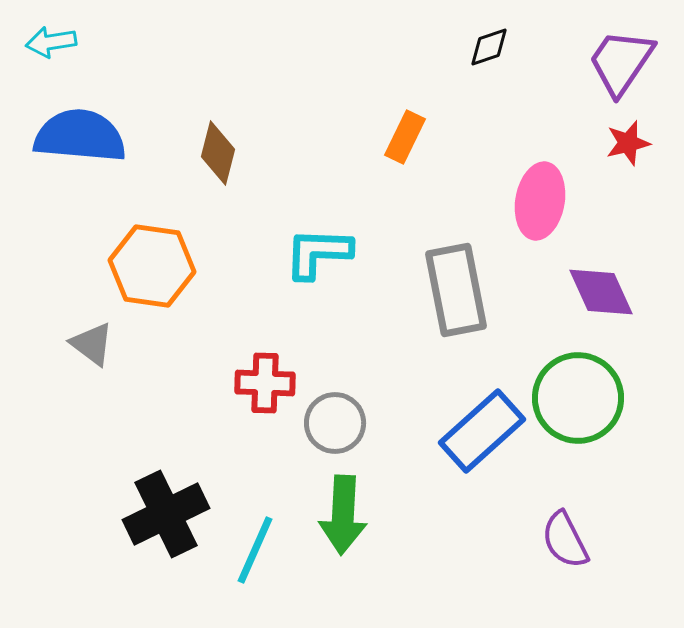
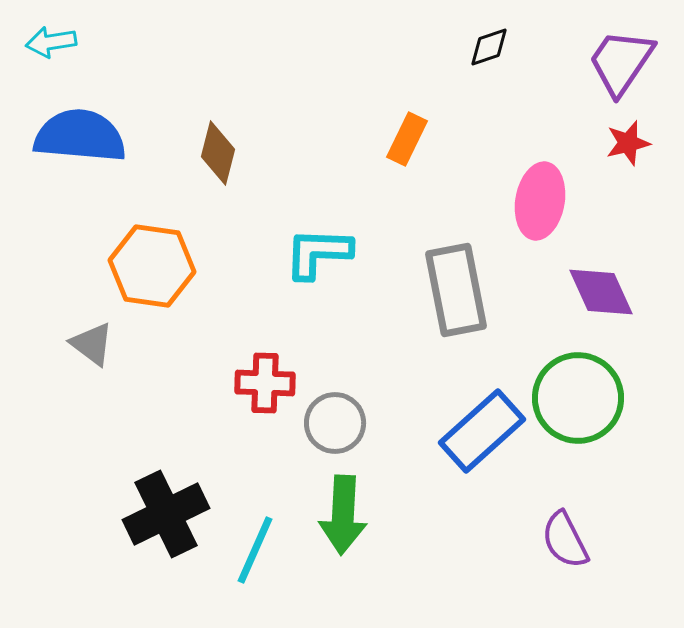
orange rectangle: moved 2 px right, 2 px down
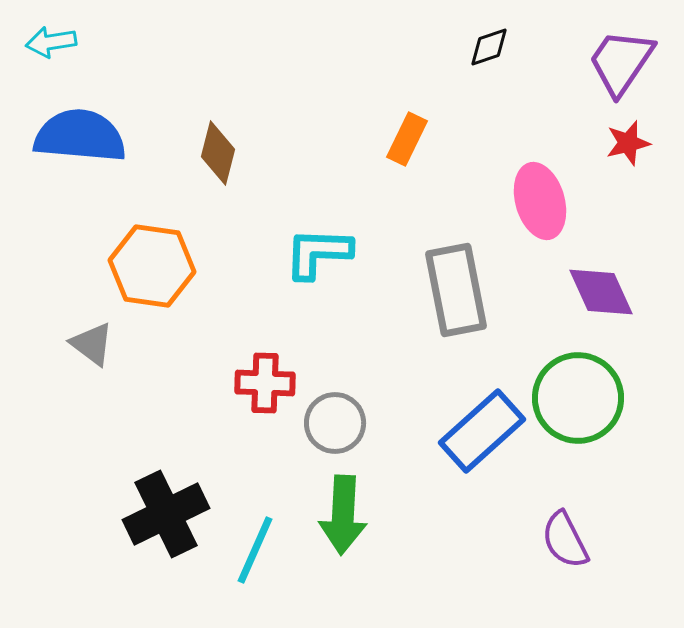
pink ellipse: rotated 26 degrees counterclockwise
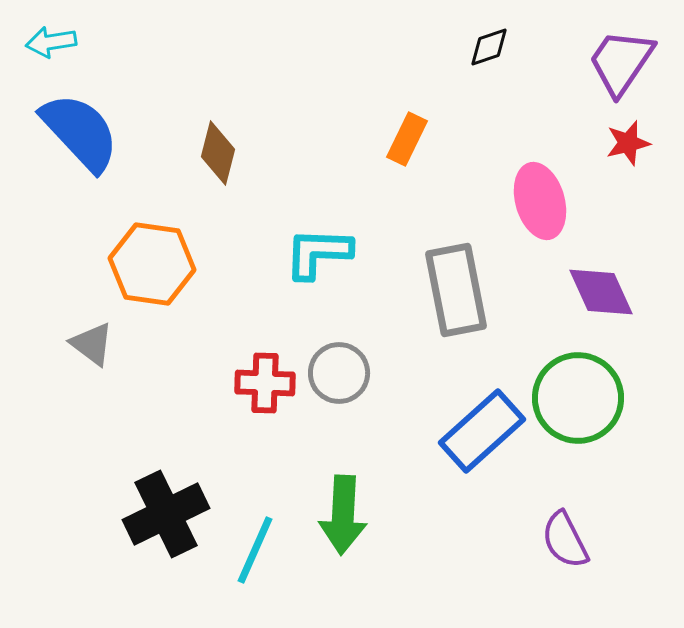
blue semicircle: moved 4 px up; rotated 42 degrees clockwise
orange hexagon: moved 2 px up
gray circle: moved 4 px right, 50 px up
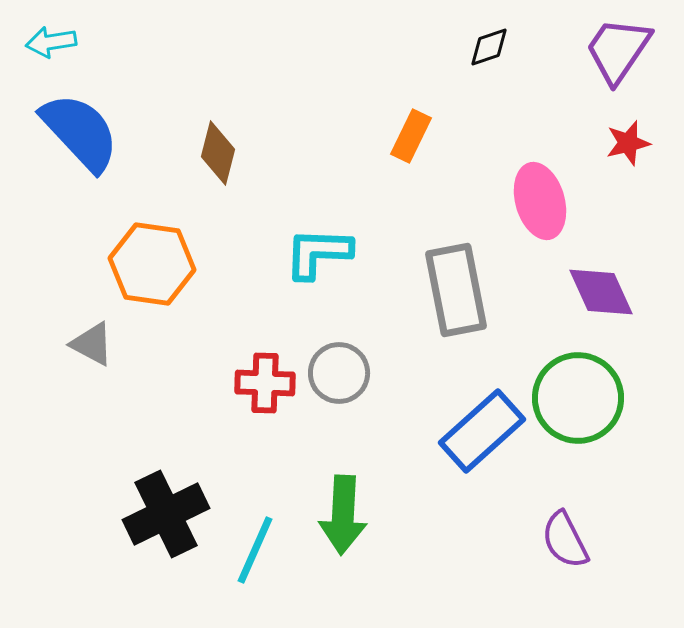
purple trapezoid: moved 3 px left, 12 px up
orange rectangle: moved 4 px right, 3 px up
gray triangle: rotated 9 degrees counterclockwise
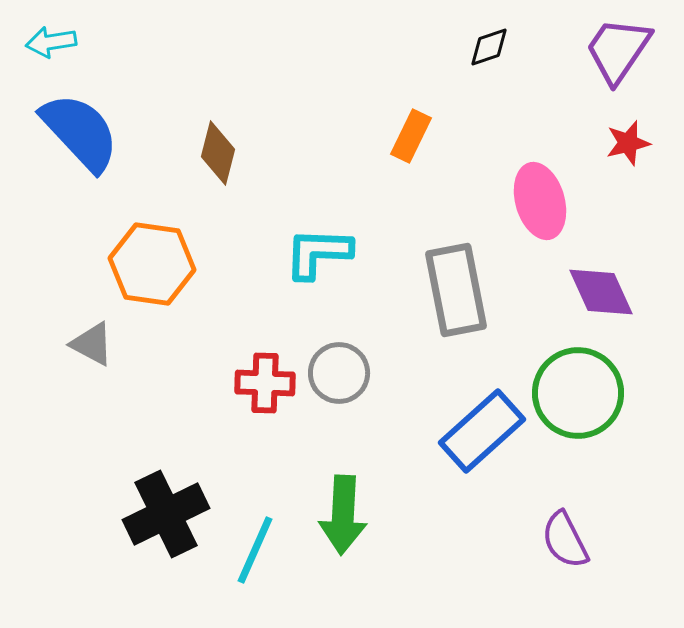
green circle: moved 5 px up
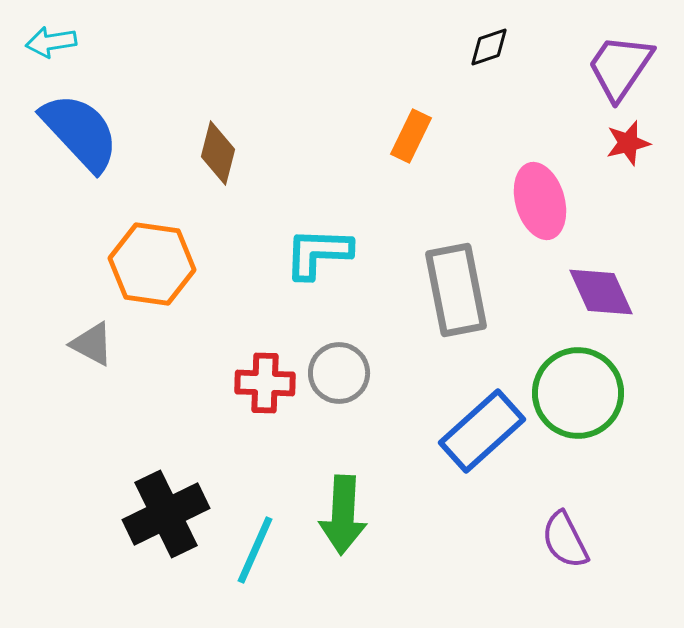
purple trapezoid: moved 2 px right, 17 px down
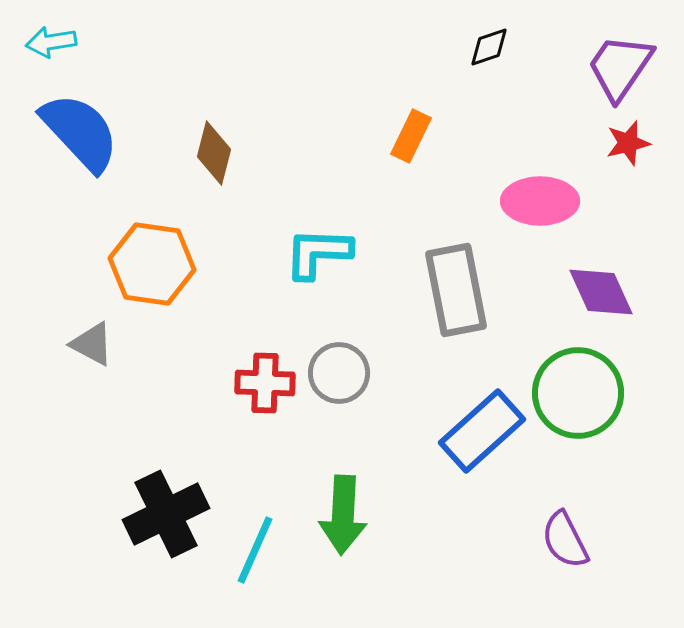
brown diamond: moved 4 px left
pink ellipse: rotated 74 degrees counterclockwise
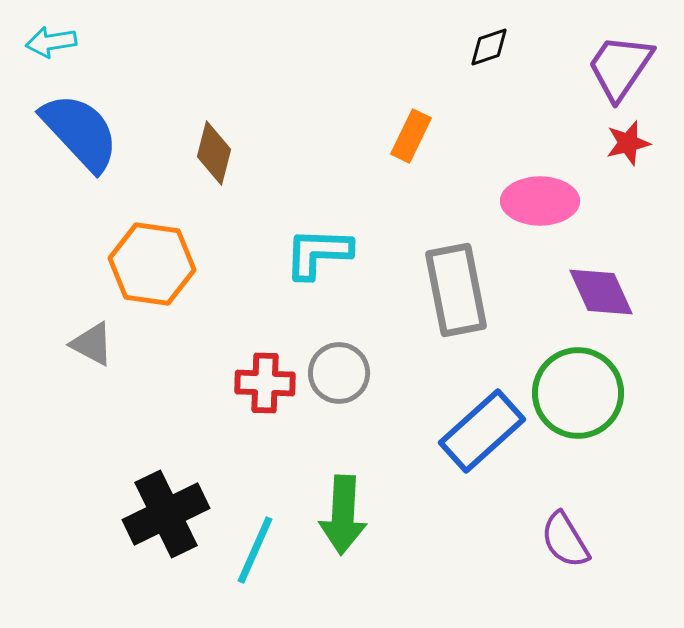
purple semicircle: rotated 4 degrees counterclockwise
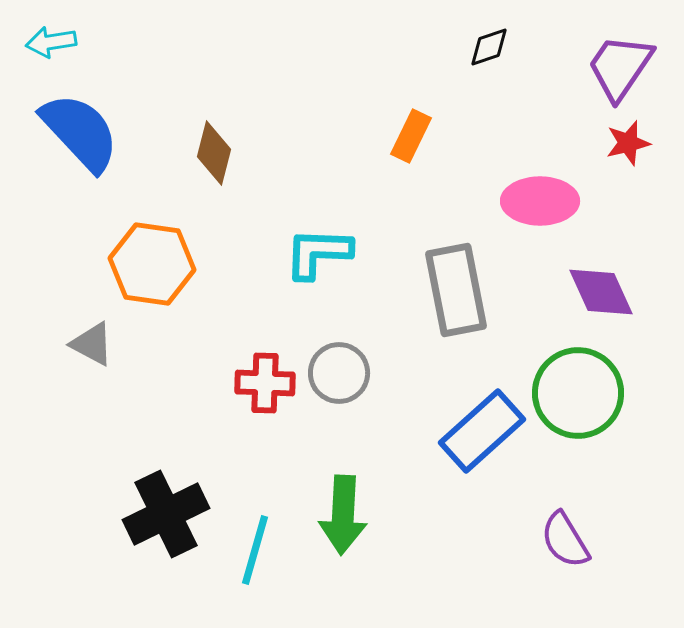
cyan line: rotated 8 degrees counterclockwise
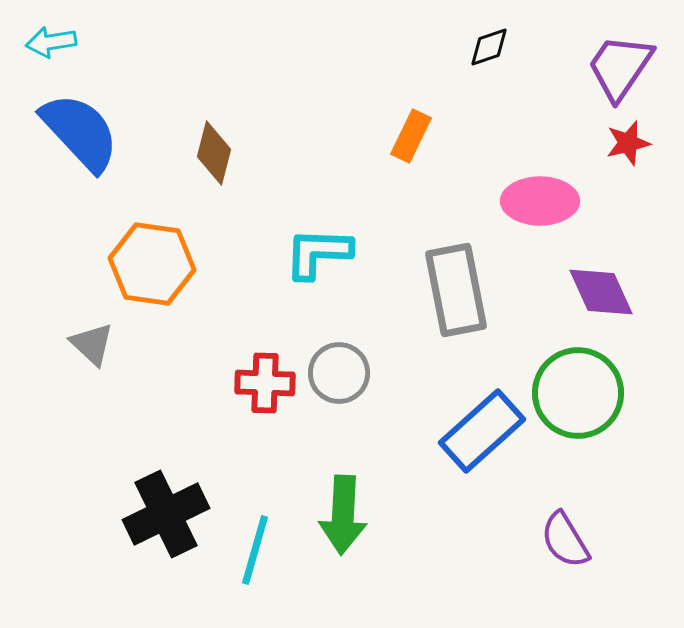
gray triangle: rotated 15 degrees clockwise
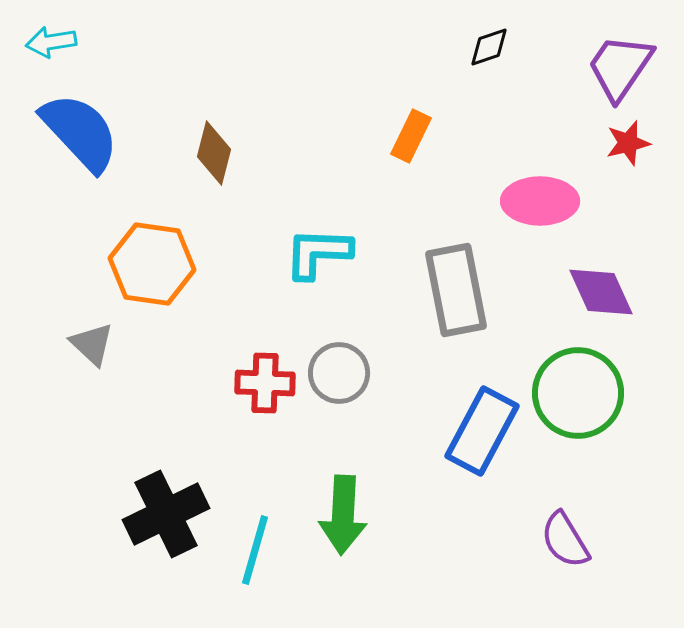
blue rectangle: rotated 20 degrees counterclockwise
